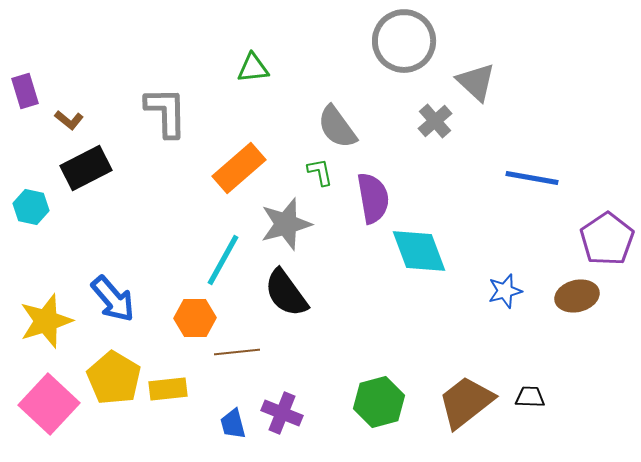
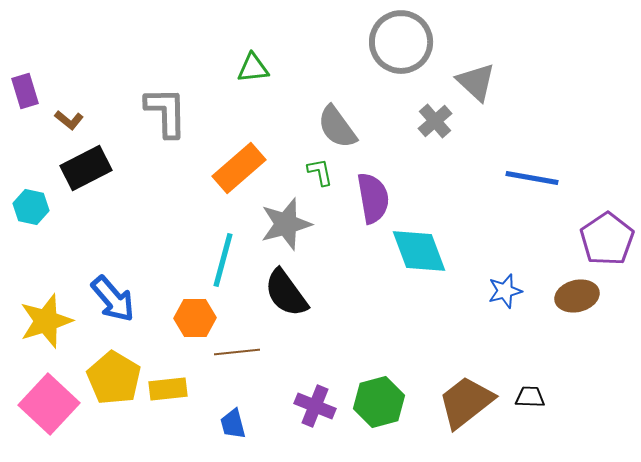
gray circle: moved 3 px left, 1 px down
cyan line: rotated 14 degrees counterclockwise
purple cross: moved 33 px right, 7 px up
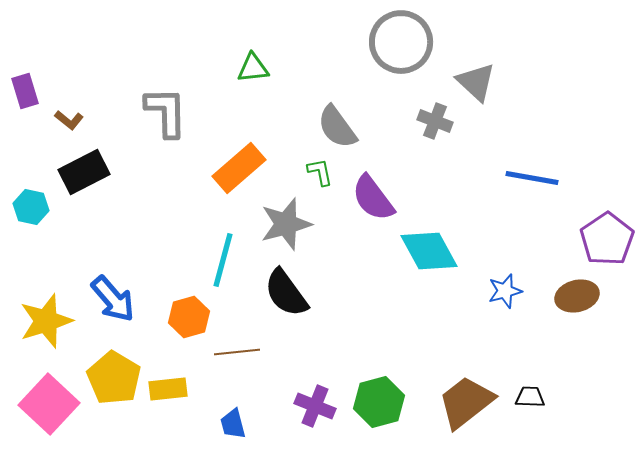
gray cross: rotated 28 degrees counterclockwise
black rectangle: moved 2 px left, 4 px down
purple semicircle: rotated 153 degrees clockwise
cyan diamond: moved 10 px right; rotated 8 degrees counterclockwise
orange hexagon: moved 6 px left, 1 px up; rotated 15 degrees counterclockwise
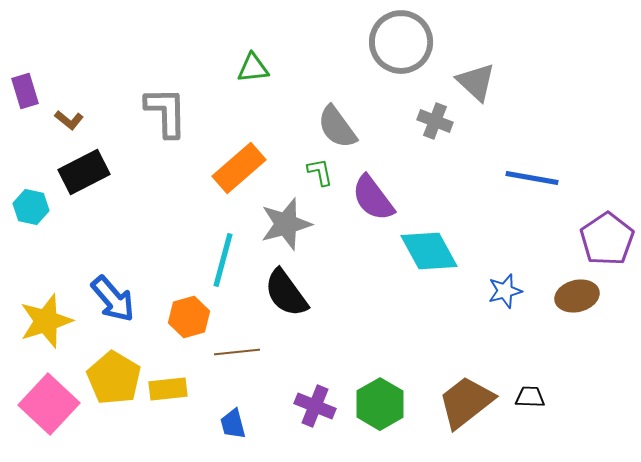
green hexagon: moved 1 px right, 2 px down; rotated 15 degrees counterclockwise
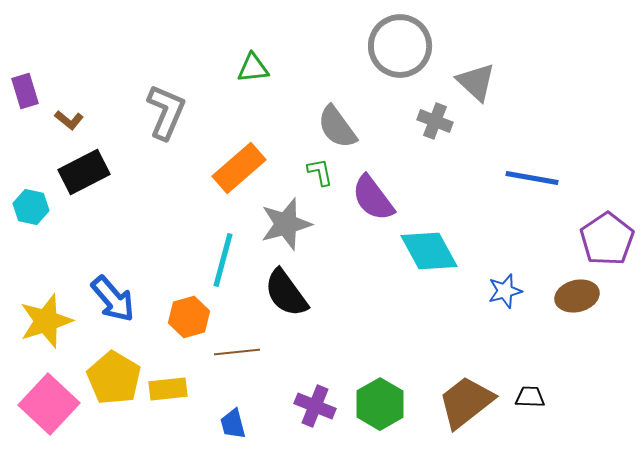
gray circle: moved 1 px left, 4 px down
gray L-shape: rotated 24 degrees clockwise
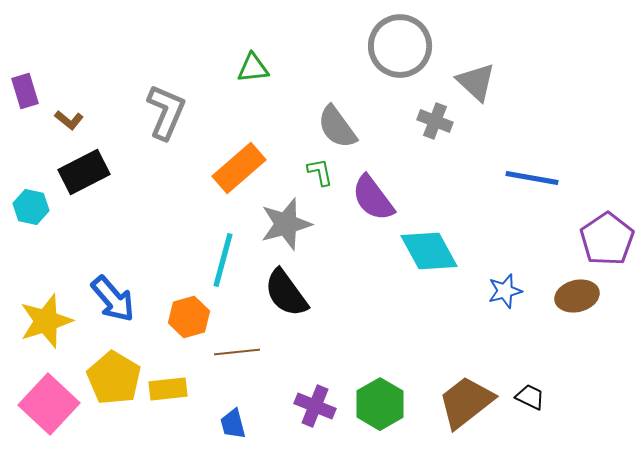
black trapezoid: rotated 24 degrees clockwise
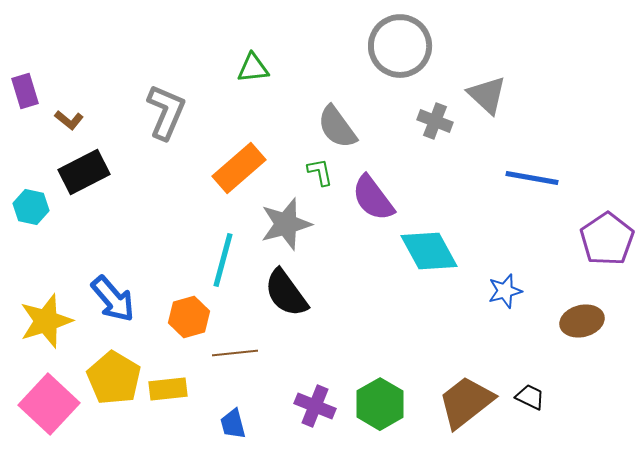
gray triangle: moved 11 px right, 13 px down
brown ellipse: moved 5 px right, 25 px down
brown line: moved 2 px left, 1 px down
